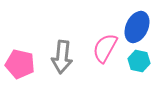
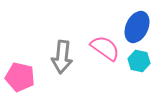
pink semicircle: rotated 96 degrees clockwise
pink pentagon: moved 13 px down
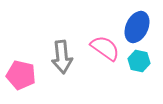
gray arrow: rotated 12 degrees counterclockwise
pink pentagon: moved 1 px right, 2 px up
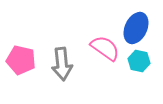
blue ellipse: moved 1 px left, 1 px down
gray arrow: moved 7 px down
pink pentagon: moved 15 px up
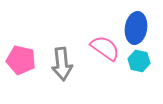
blue ellipse: rotated 16 degrees counterclockwise
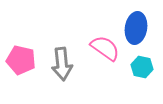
cyan hexagon: moved 3 px right, 6 px down
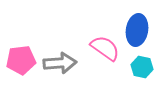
blue ellipse: moved 1 px right, 2 px down
pink pentagon: rotated 20 degrees counterclockwise
gray arrow: moved 2 px left, 1 px up; rotated 88 degrees counterclockwise
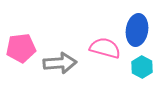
pink semicircle: rotated 20 degrees counterclockwise
pink pentagon: moved 12 px up
cyan hexagon: rotated 15 degrees clockwise
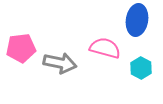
blue ellipse: moved 10 px up
gray arrow: rotated 16 degrees clockwise
cyan hexagon: moved 1 px left, 1 px down
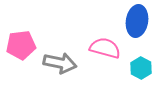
blue ellipse: moved 1 px down
pink pentagon: moved 3 px up
